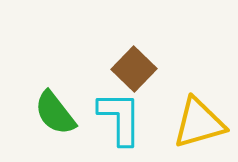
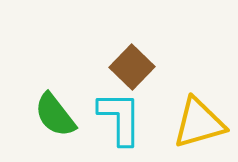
brown square: moved 2 px left, 2 px up
green semicircle: moved 2 px down
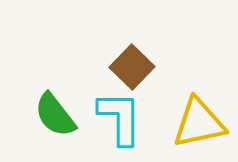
yellow triangle: rotated 4 degrees clockwise
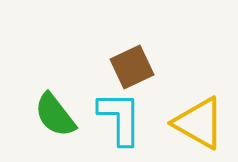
brown square: rotated 21 degrees clockwise
yellow triangle: rotated 42 degrees clockwise
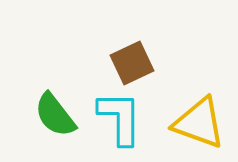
brown square: moved 4 px up
yellow triangle: rotated 10 degrees counterclockwise
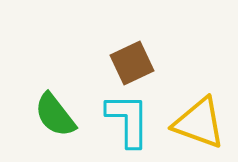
cyan L-shape: moved 8 px right, 2 px down
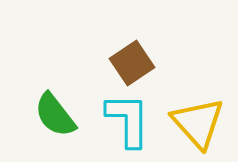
brown square: rotated 9 degrees counterclockwise
yellow triangle: moved 1 px left; rotated 28 degrees clockwise
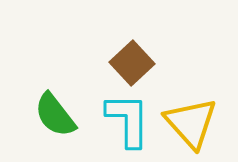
brown square: rotated 9 degrees counterclockwise
yellow triangle: moved 7 px left
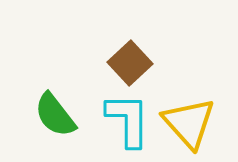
brown square: moved 2 px left
yellow triangle: moved 2 px left
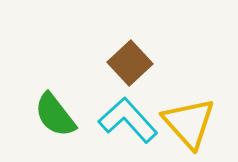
cyan L-shape: rotated 42 degrees counterclockwise
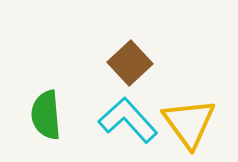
green semicircle: moved 9 px left; rotated 33 degrees clockwise
yellow triangle: rotated 6 degrees clockwise
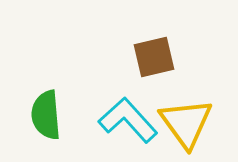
brown square: moved 24 px right, 6 px up; rotated 30 degrees clockwise
yellow triangle: moved 3 px left
